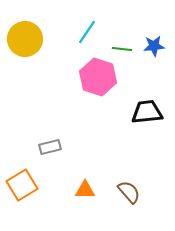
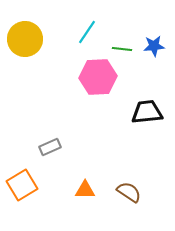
pink hexagon: rotated 21 degrees counterclockwise
gray rectangle: rotated 10 degrees counterclockwise
brown semicircle: rotated 15 degrees counterclockwise
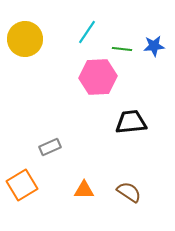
black trapezoid: moved 16 px left, 10 px down
orange triangle: moved 1 px left
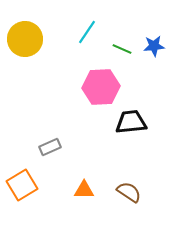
green line: rotated 18 degrees clockwise
pink hexagon: moved 3 px right, 10 px down
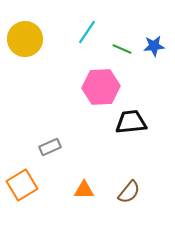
brown semicircle: rotated 95 degrees clockwise
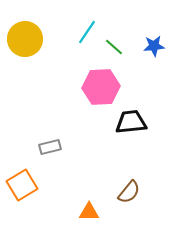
green line: moved 8 px left, 2 px up; rotated 18 degrees clockwise
gray rectangle: rotated 10 degrees clockwise
orange triangle: moved 5 px right, 22 px down
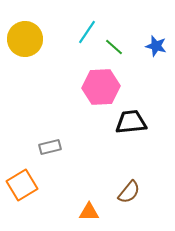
blue star: moved 2 px right; rotated 20 degrees clockwise
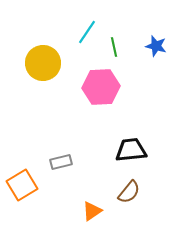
yellow circle: moved 18 px right, 24 px down
green line: rotated 36 degrees clockwise
black trapezoid: moved 28 px down
gray rectangle: moved 11 px right, 15 px down
orange triangle: moved 3 px right, 1 px up; rotated 35 degrees counterclockwise
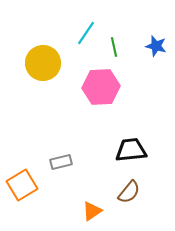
cyan line: moved 1 px left, 1 px down
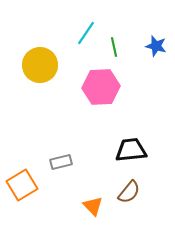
yellow circle: moved 3 px left, 2 px down
orange triangle: moved 1 px right, 5 px up; rotated 40 degrees counterclockwise
